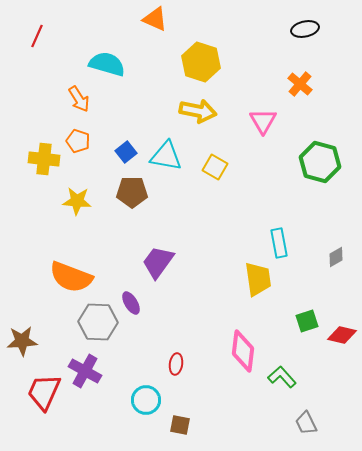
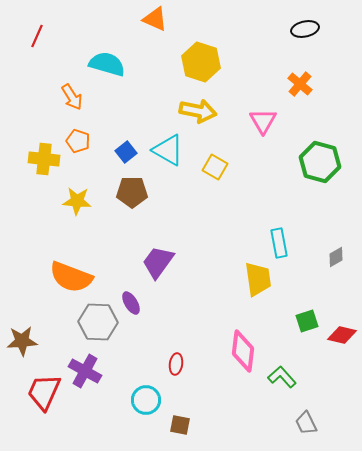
orange arrow: moved 7 px left, 2 px up
cyan triangle: moved 2 px right, 6 px up; rotated 20 degrees clockwise
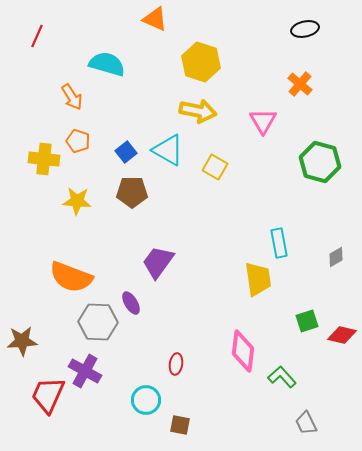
red trapezoid: moved 4 px right, 3 px down
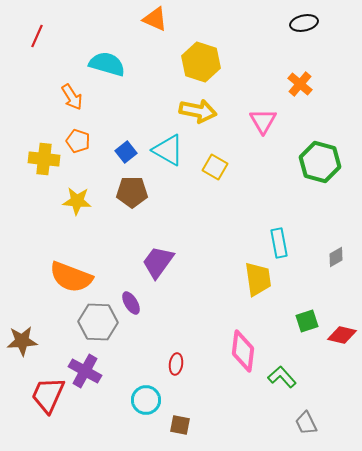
black ellipse: moved 1 px left, 6 px up
